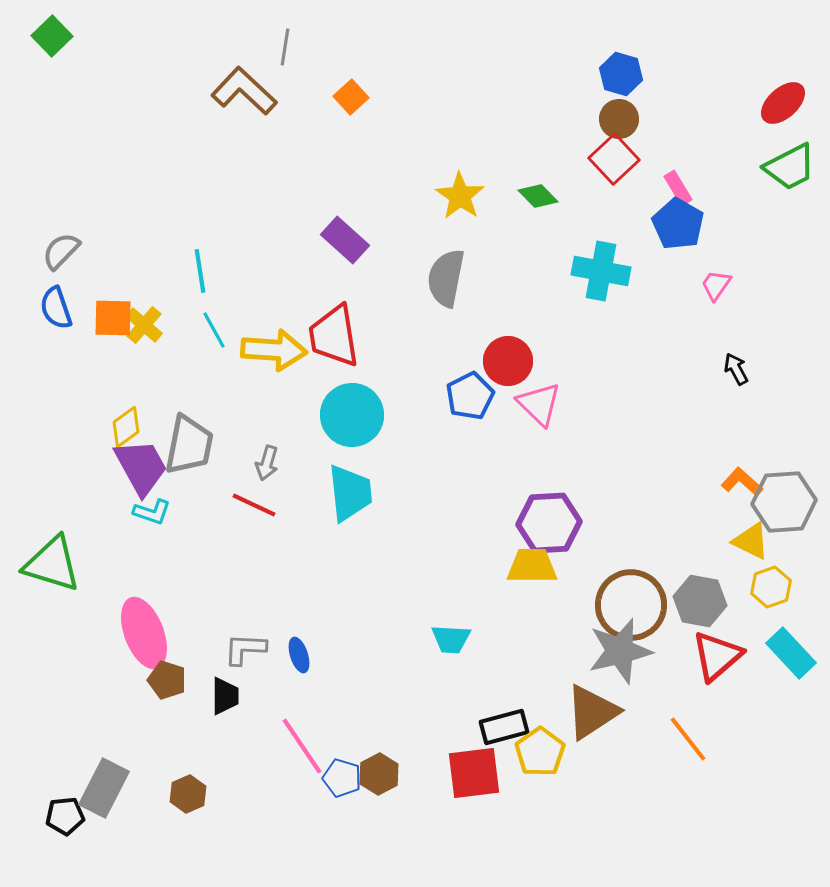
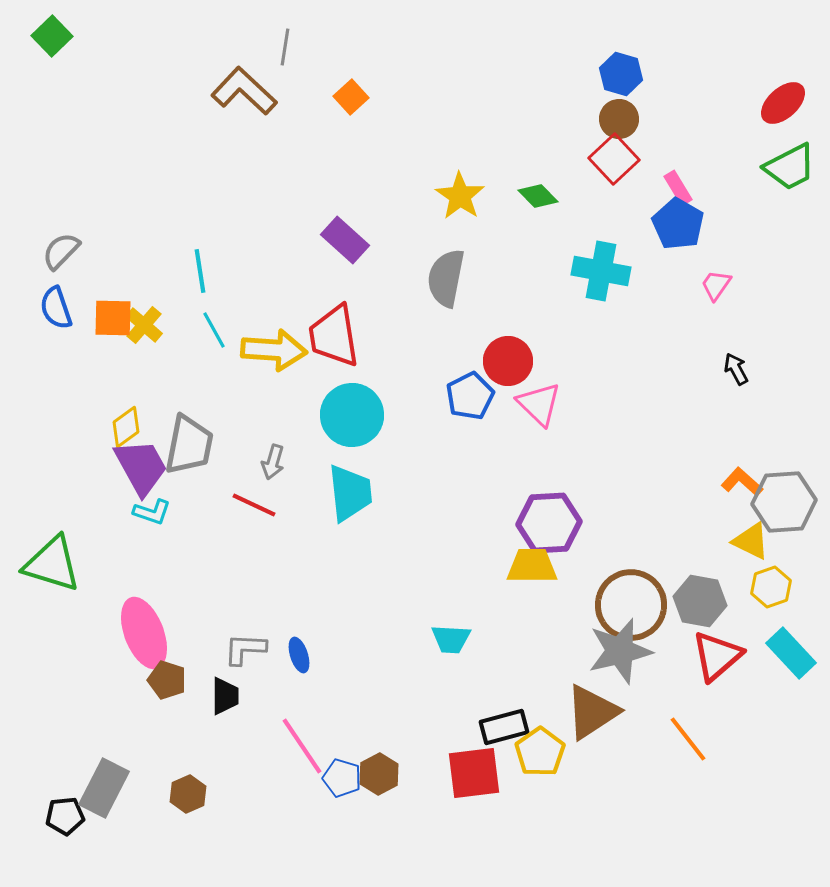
gray arrow at (267, 463): moved 6 px right, 1 px up
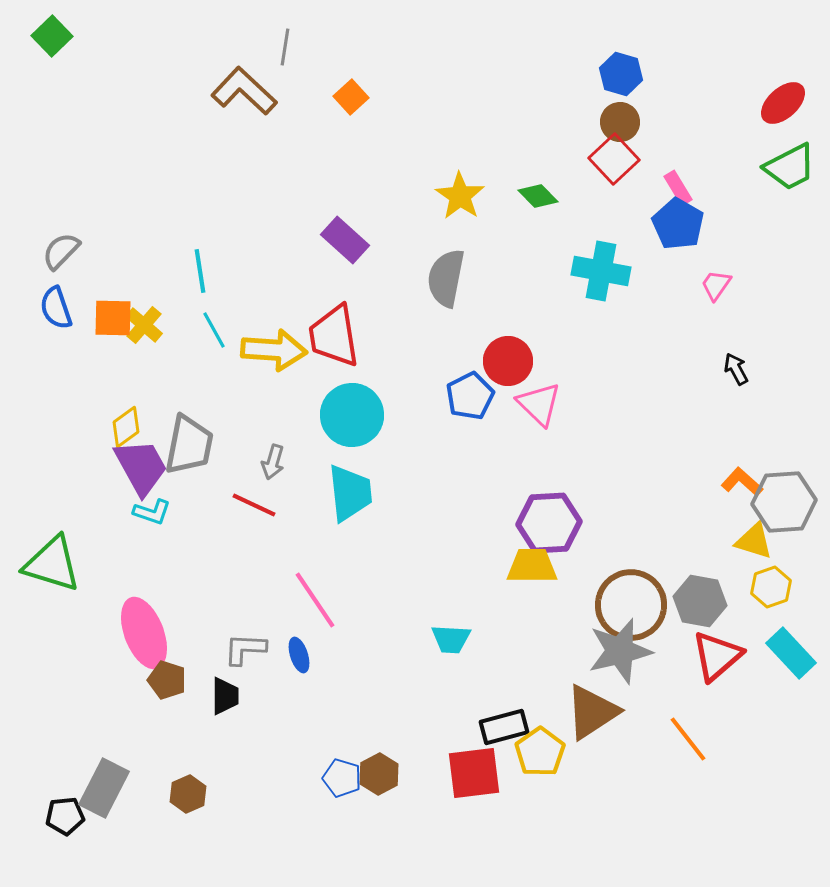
brown circle at (619, 119): moved 1 px right, 3 px down
yellow triangle at (751, 541): moved 3 px right; rotated 9 degrees counterclockwise
pink line at (302, 746): moved 13 px right, 146 px up
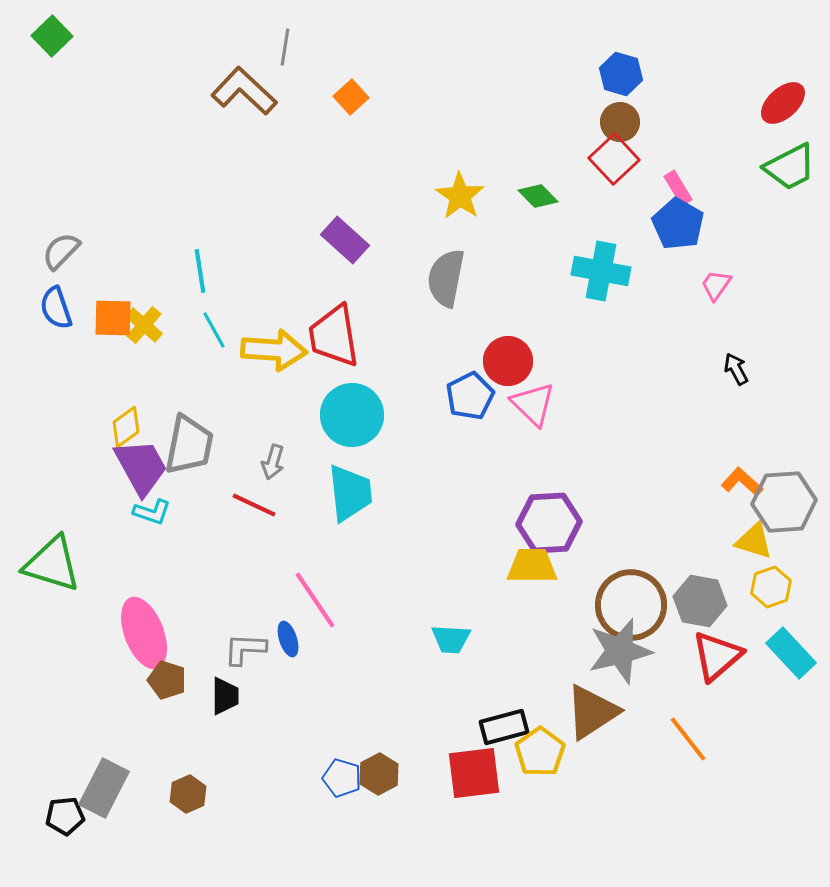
pink triangle at (539, 404): moved 6 px left
blue ellipse at (299, 655): moved 11 px left, 16 px up
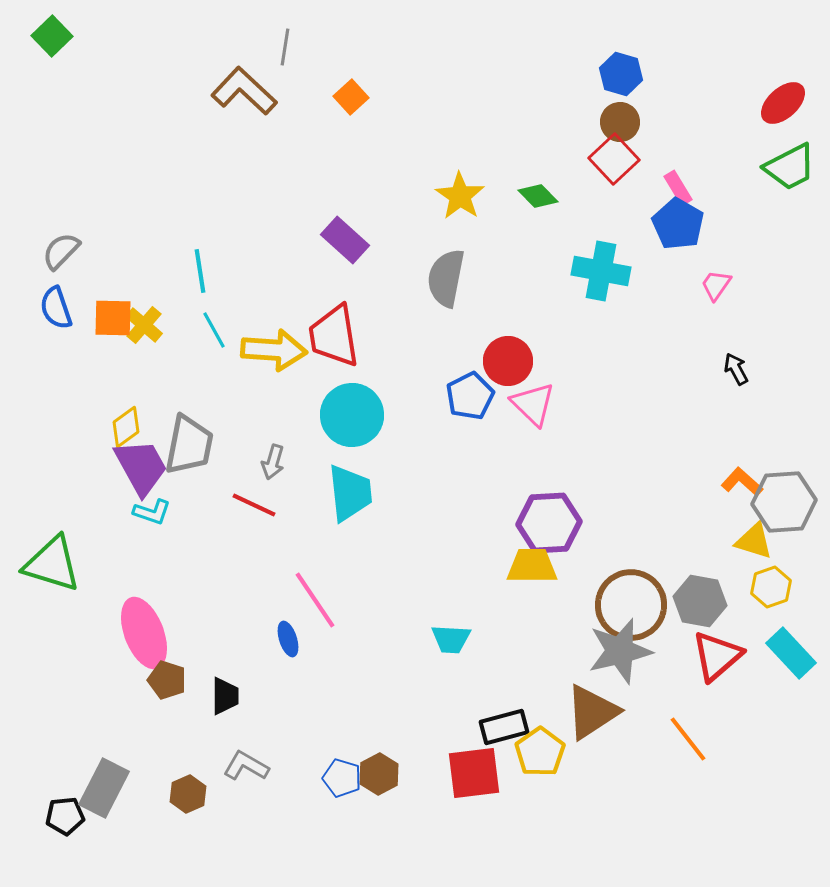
gray L-shape at (245, 649): moved 1 px right, 117 px down; rotated 27 degrees clockwise
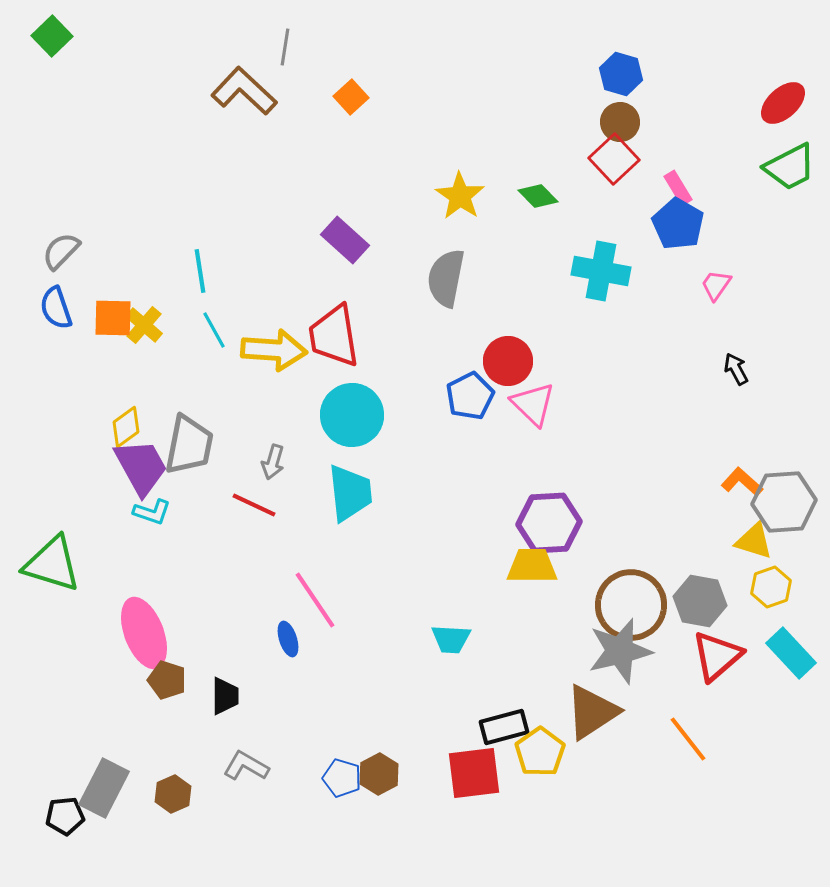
brown hexagon at (188, 794): moved 15 px left
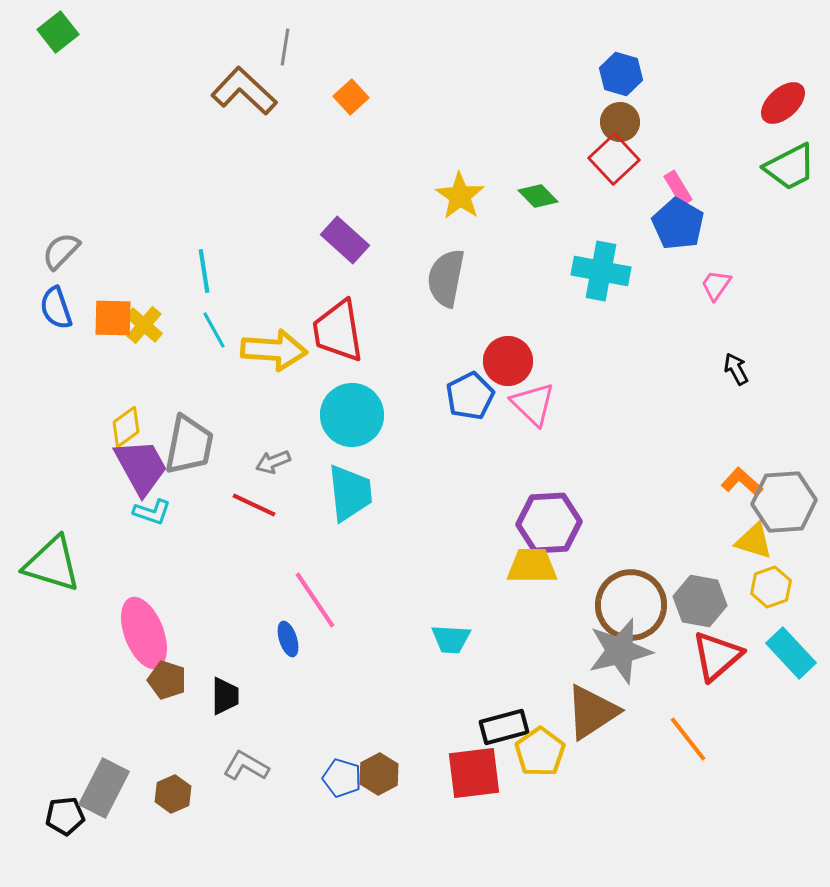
green square at (52, 36): moved 6 px right, 4 px up; rotated 6 degrees clockwise
cyan line at (200, 271): moved 4 px right
red trapezoid at (334, 336): moved 4 px right, 5 px up
gray arrow at (273, 462): rotated 52 degrees clockwise
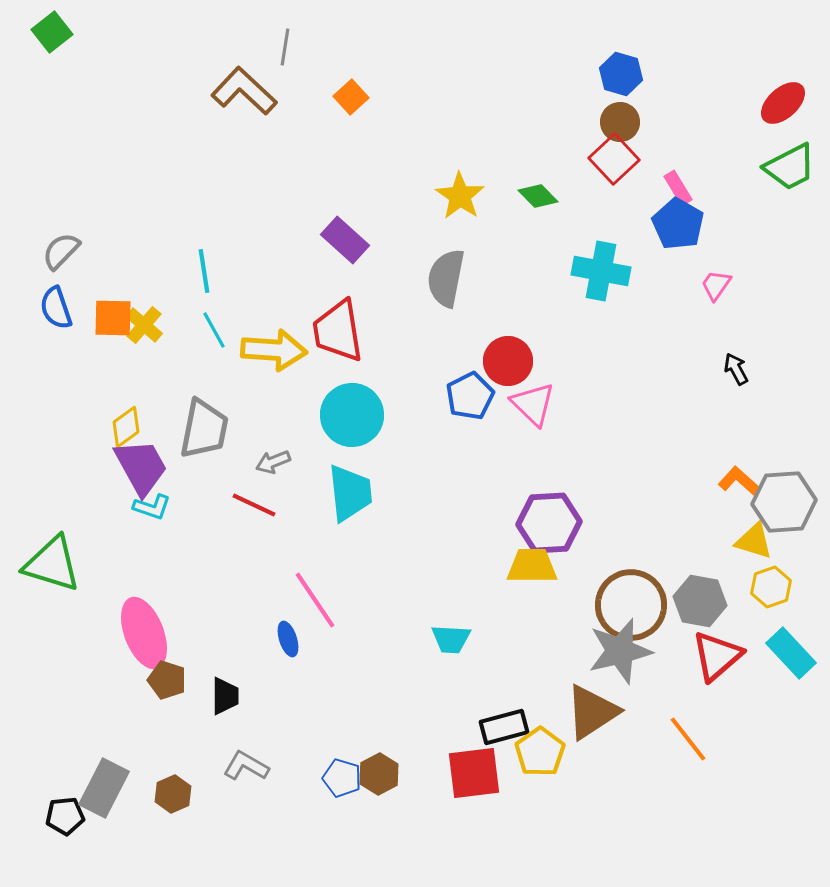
green square at (58, 32): moved 6 px left
gray trapezoid at (189, 445): moved 15 px right, 16 px up
orange L-shape at (742, 482): moved 3 px left, 1 px up
cyan L-shape at (152, 512): moved 5 px up
